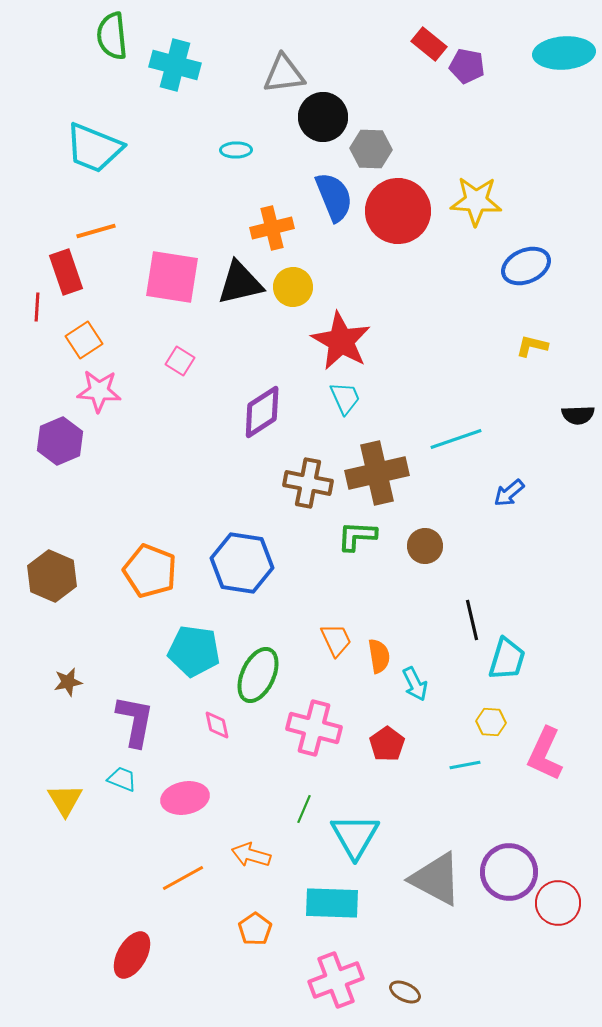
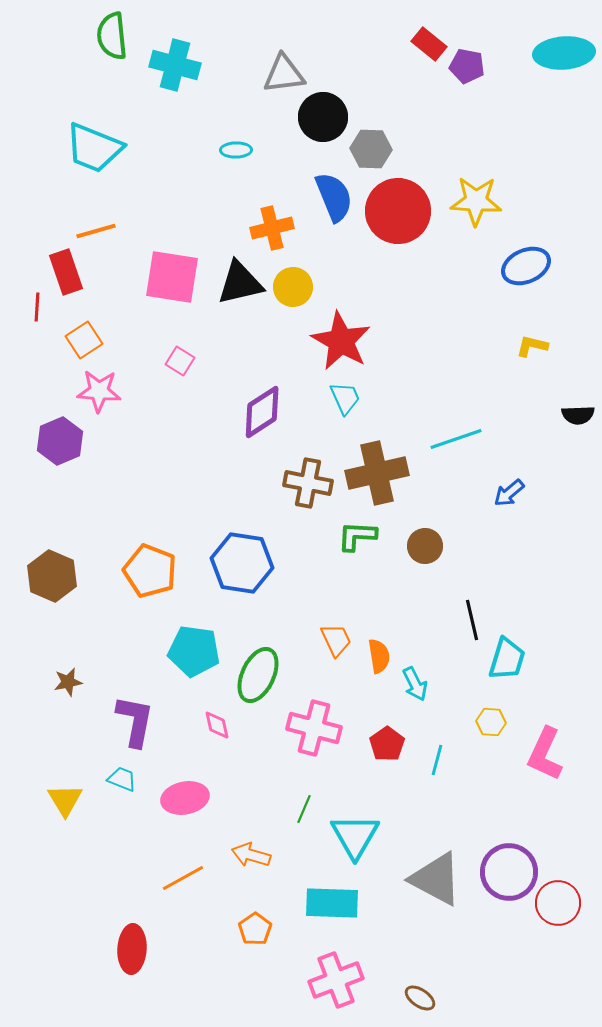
cyan line at (465, 765): moved 28 px left, 5 px up; rotated 64 degrees counterclockwise
red ellipse at (132, 955): moved 6 px up; rotated 27 degrees counterclockwise
brown ellipse at (405, 992): moved 15 px right, 6 px down; rotated 8 degrees clockwise
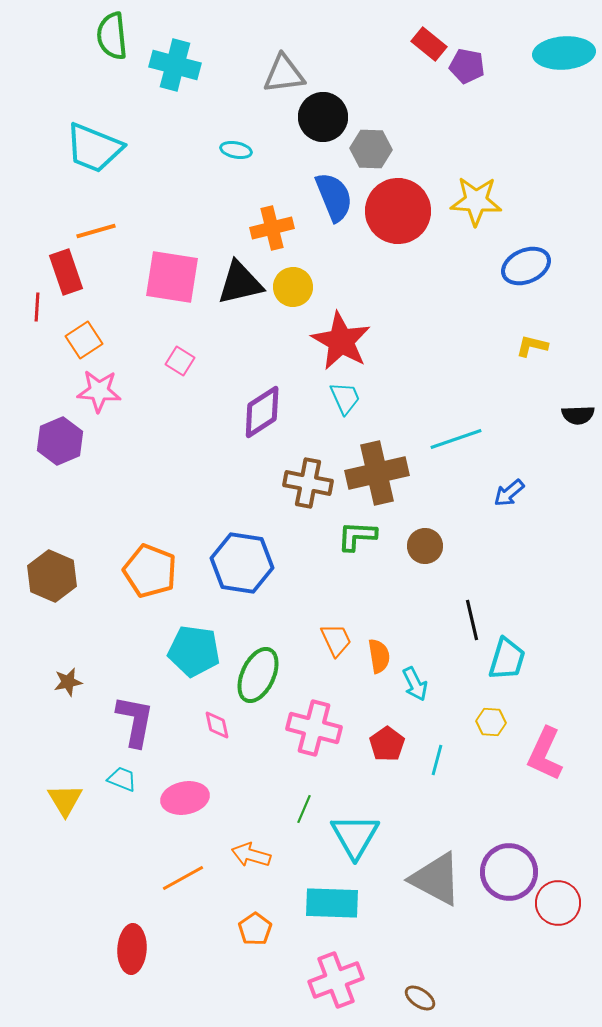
cyan ellipse at (236, 150): rotated 12 degrees clockwise
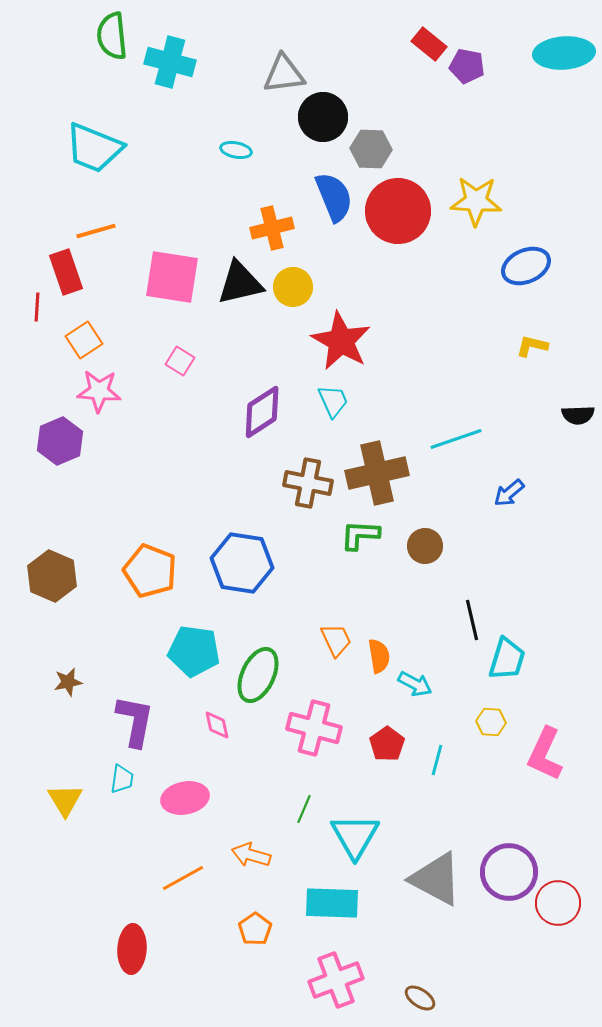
cyan cross at (175, 65): moved 5 px left, 3 px up
cyan trapezoid at (345, 398): moved 12 px left, 3 px down
green L-shape at (357, 536): moved 3 px right, 1 px up
cyan arrow at (415, 684): rotated 36 degrees counterclockwise
cyan trapezoid at (122, 779): rotated 76 degrees clockwise
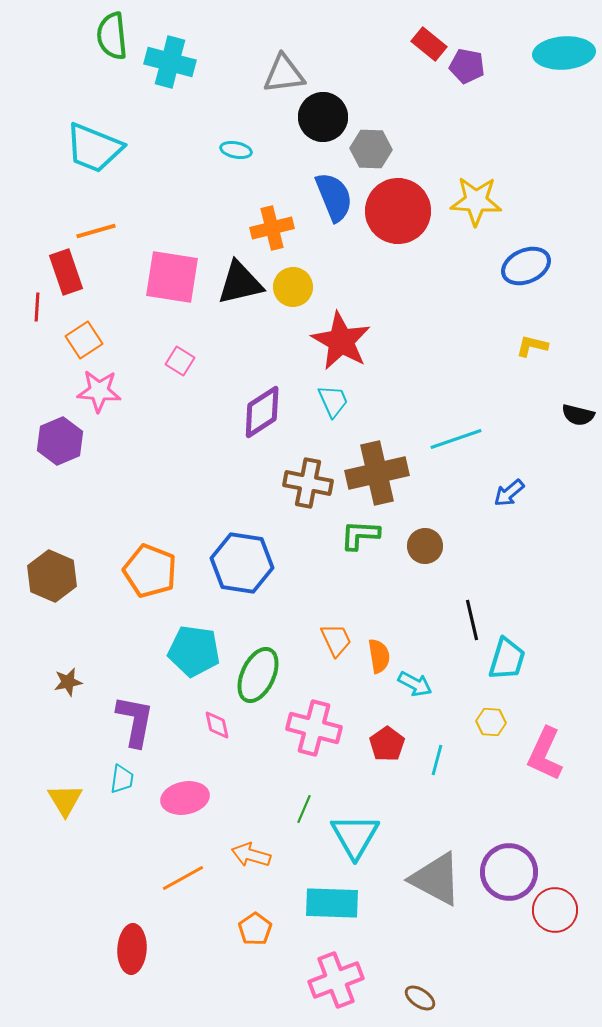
black semicircle at (578, 415): rotated 16 degrees clockwise
red circle at (558, 903): moved 3 px left, 7 px down
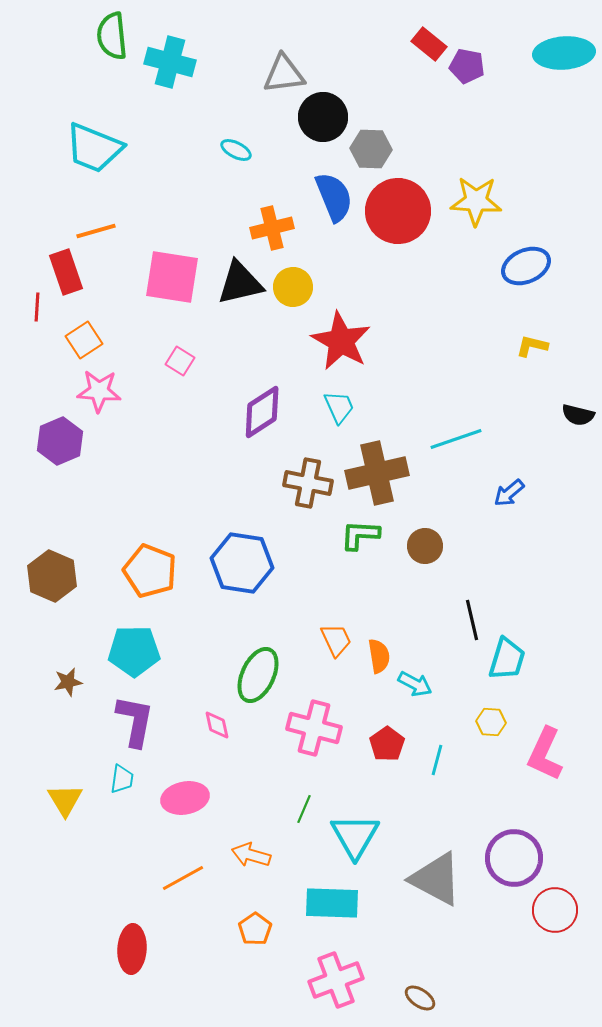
cyan ellipse at (236, 150): rotated 16 degrees clockwise
cyan trapezoid at (333, 401): moved 6 px right, 6 px down
cyan pentagon at (194, 651): moved 60 px left; rotated 9 degrees counterclockwise
purple circle at (509, 872): moved 5 px right, 14 px up
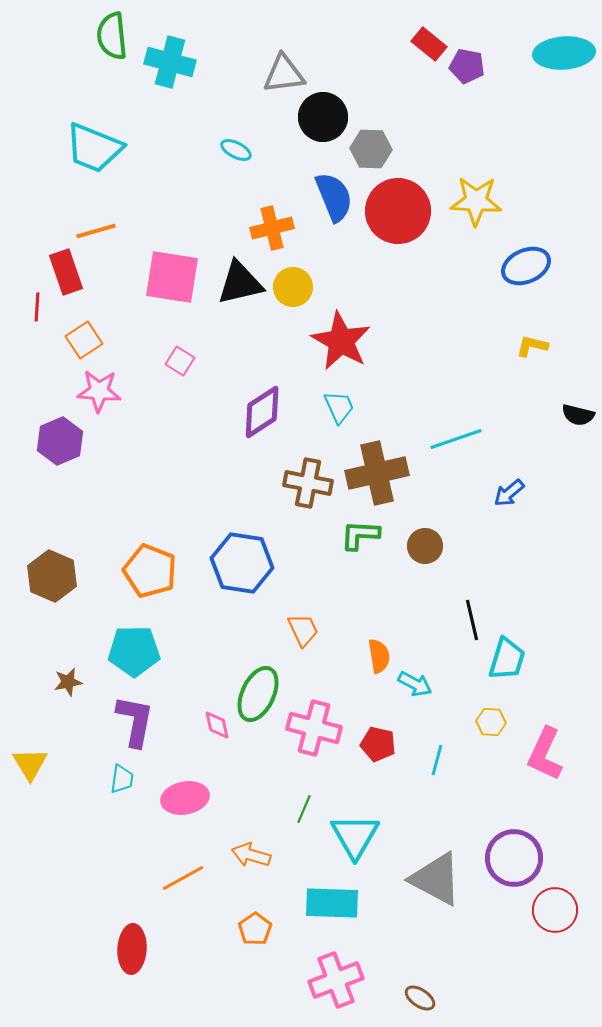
orange trapezoid at (336, 640): moved 33 px left, 10 px up
green ellipse at (258, 675): moved 19 px down
red pentagon at (387, 744): moved 9 px left; rotated 24 degrees counterclockwise
yellow triangle at (65, 800): moved 35 px left, 36 px up
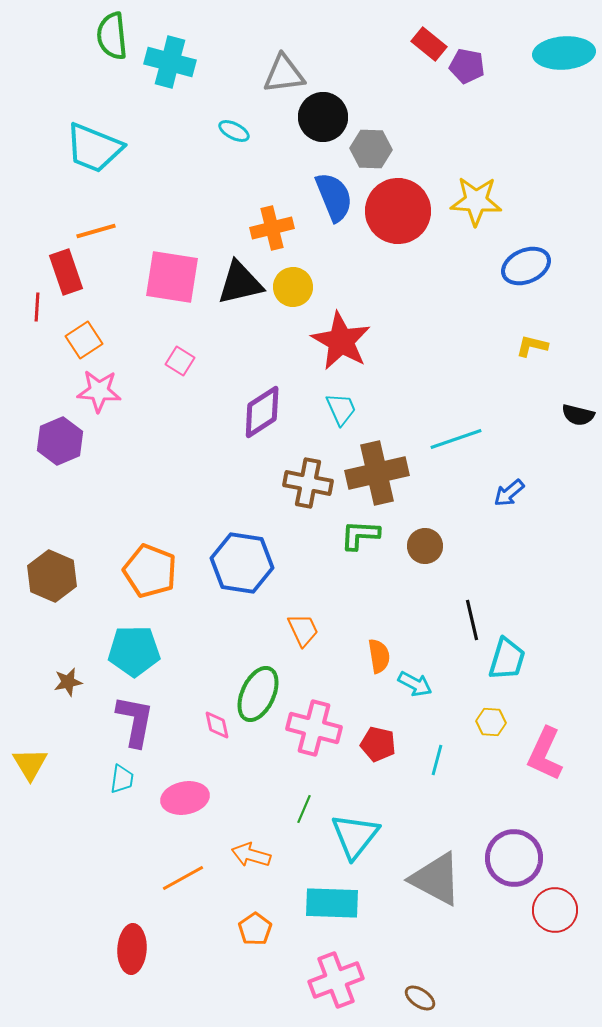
cyan ellipse at (236, 150): moved 2 px left, 19 px up
cyan trapezoid at (339, 407): moved 2 px right, 2 px down
cyan triangle at (355, 836): rotated 8 degrees clockwise
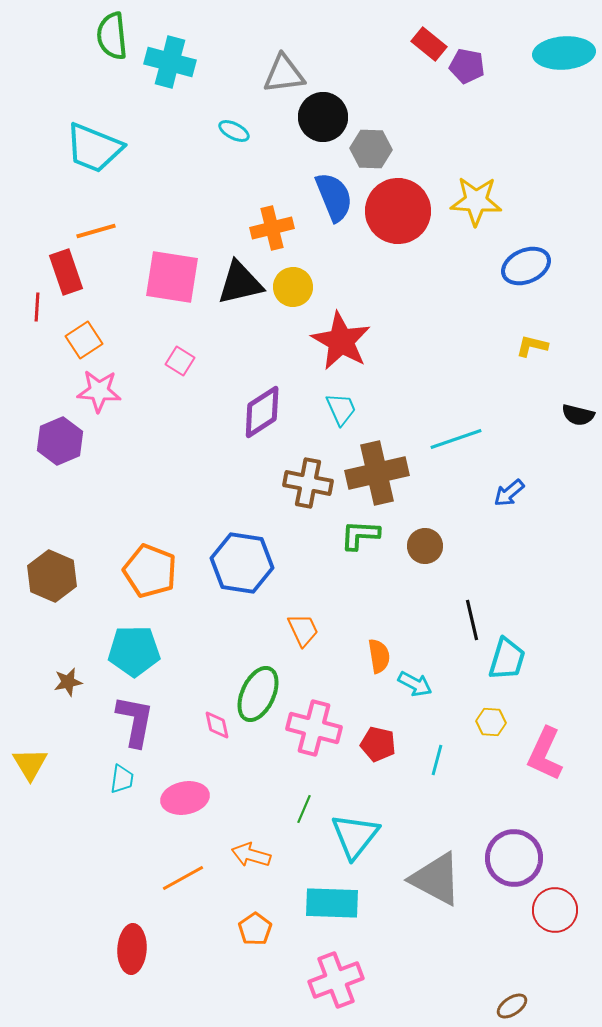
brown ellipse at (420, 998): moved 92 px right, 8 px down; rotated 68 degrees counterclockwise
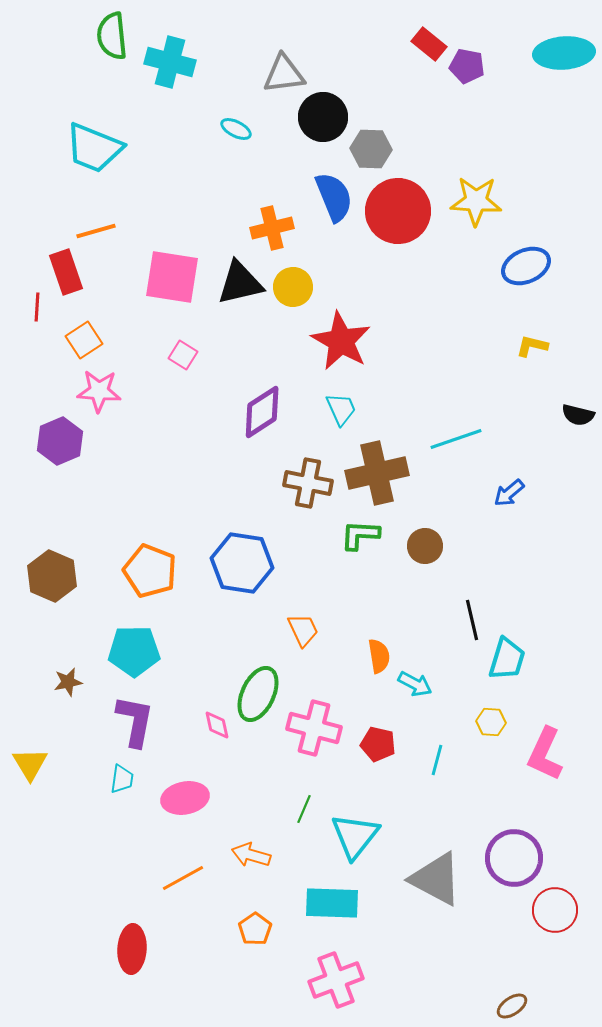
cyan ellipse at (234, 131): moved 2 px right, 2 px up
pink square at (180, 361): moved 3 px right, 6 px up
